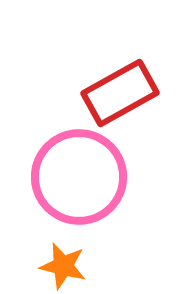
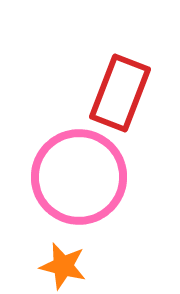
red rectangle: rotated 40 degrees counterclockwise
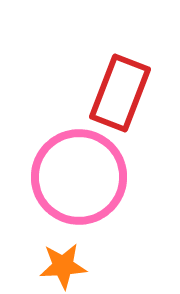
orange star: rotated 18 degrees counterclockwise
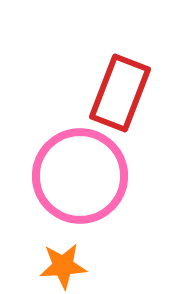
pink circle: moved 1 px right, 1 px up
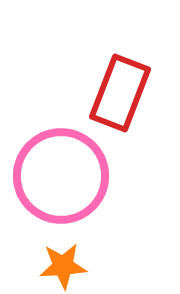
pink circle: moved 19 px left
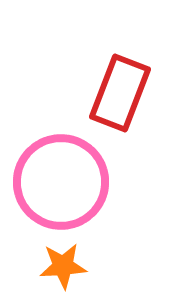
pink circle: moved 6 px down
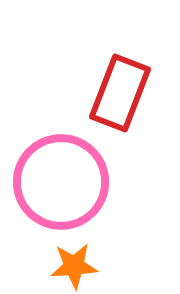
orange star: moved 11 px right
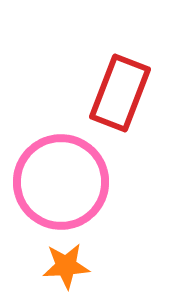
orange star: moved 8 px left
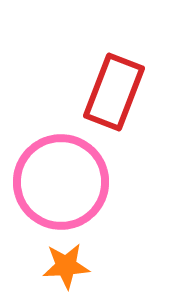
red rectangle: moved 6 px left, 1 px up
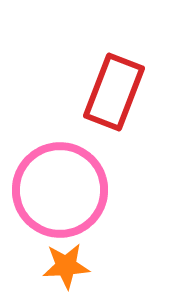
pink circle: moved 1 px left, 8 px down
